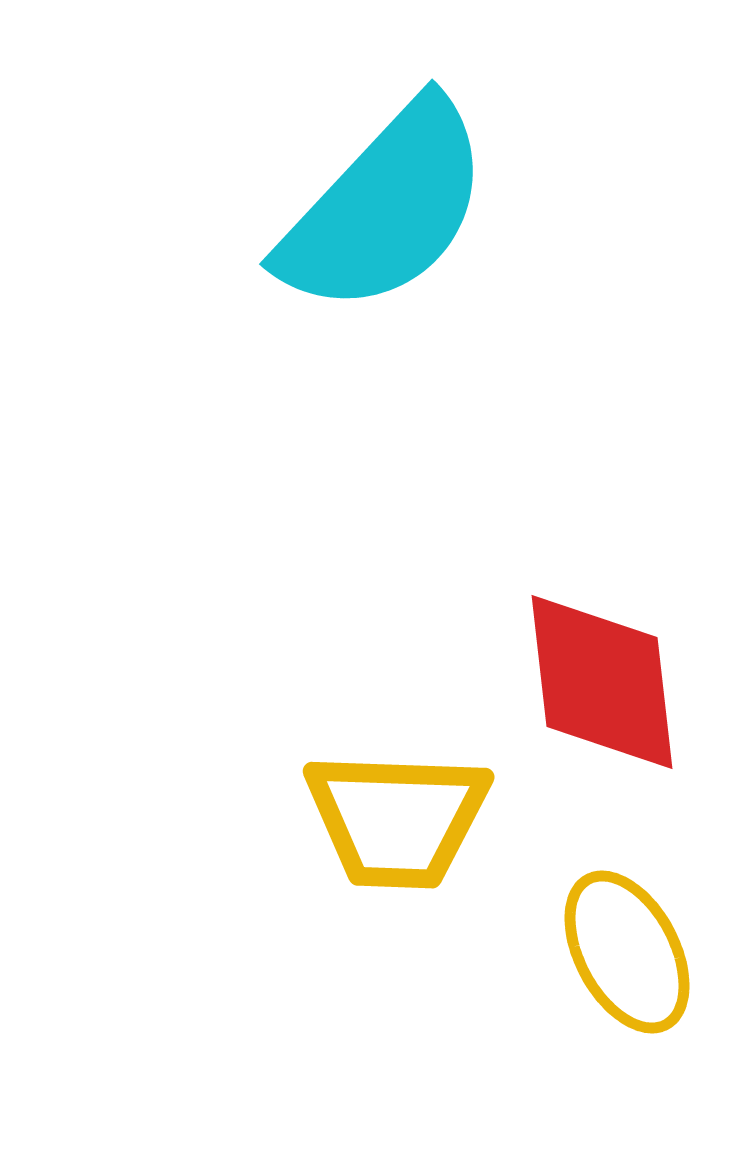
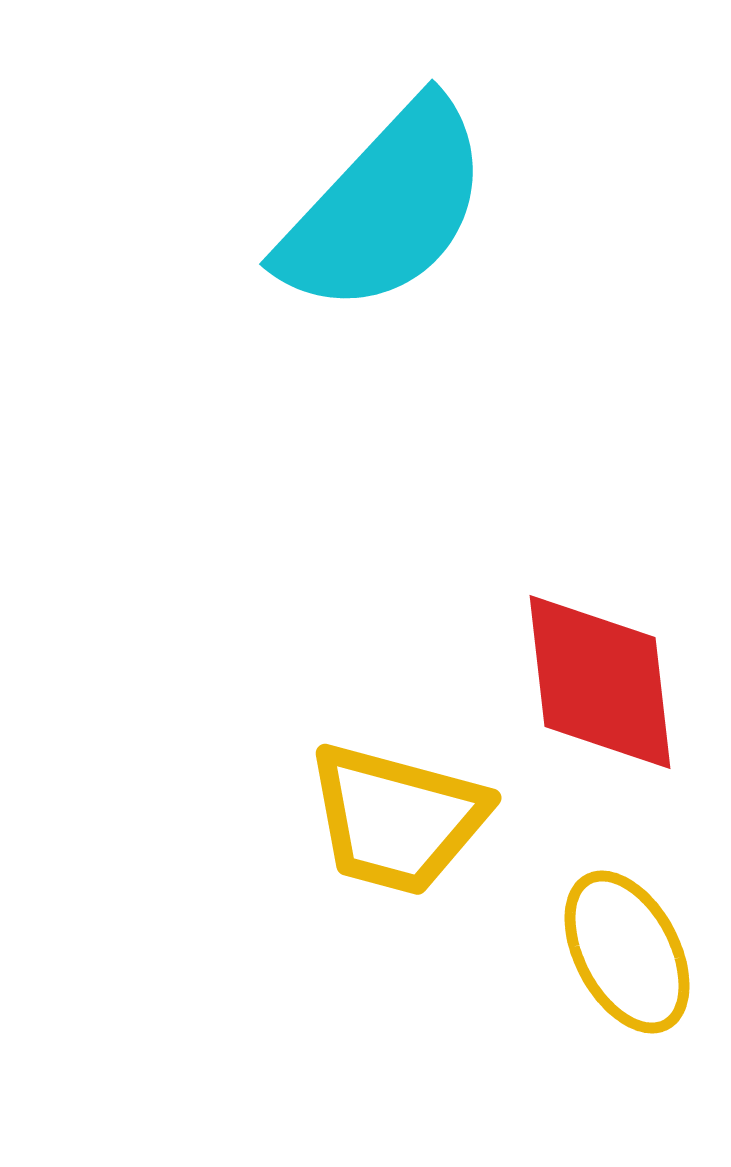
red diamond: moved 2 px left
yellow trapezoid: rotated 13 degrees clockwise
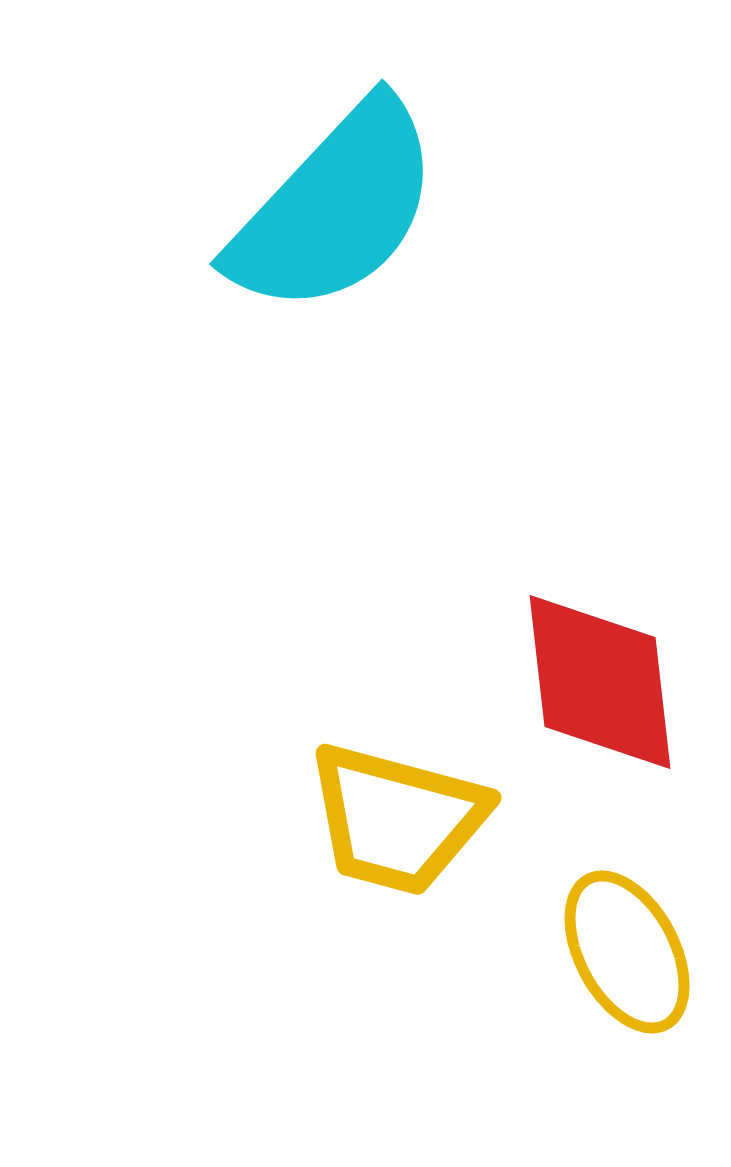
cyan semicircle: moved 50 px left
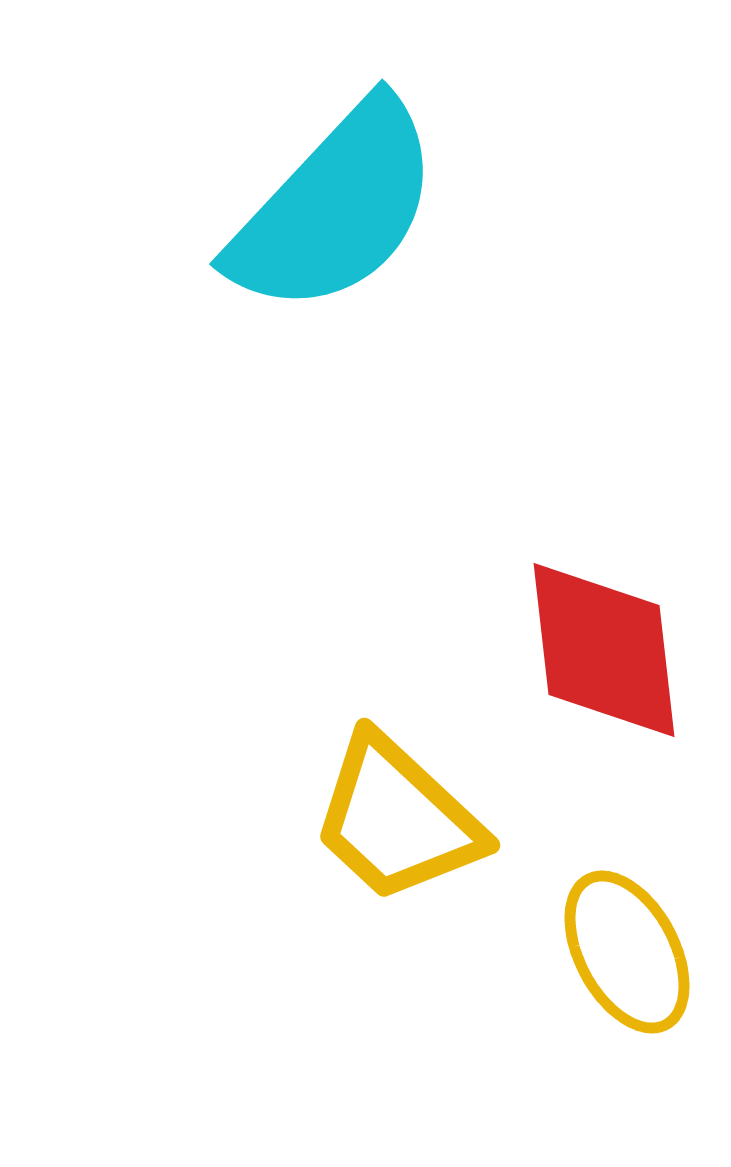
red diamond: moved 4 px right, 32 px up
yellow trapezoid: rotated 28 degrees clockwise
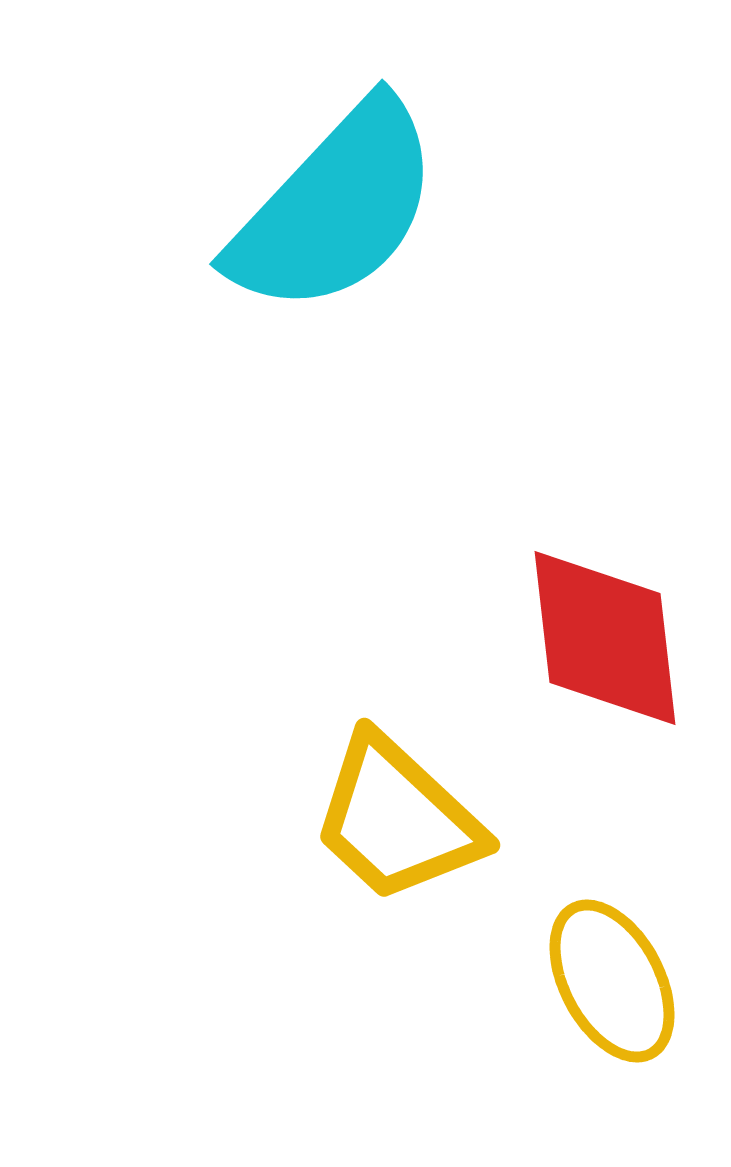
red diamond: moved 1 px right, 12 px up
yellow ellipse: moved 15 px left, 29 px down
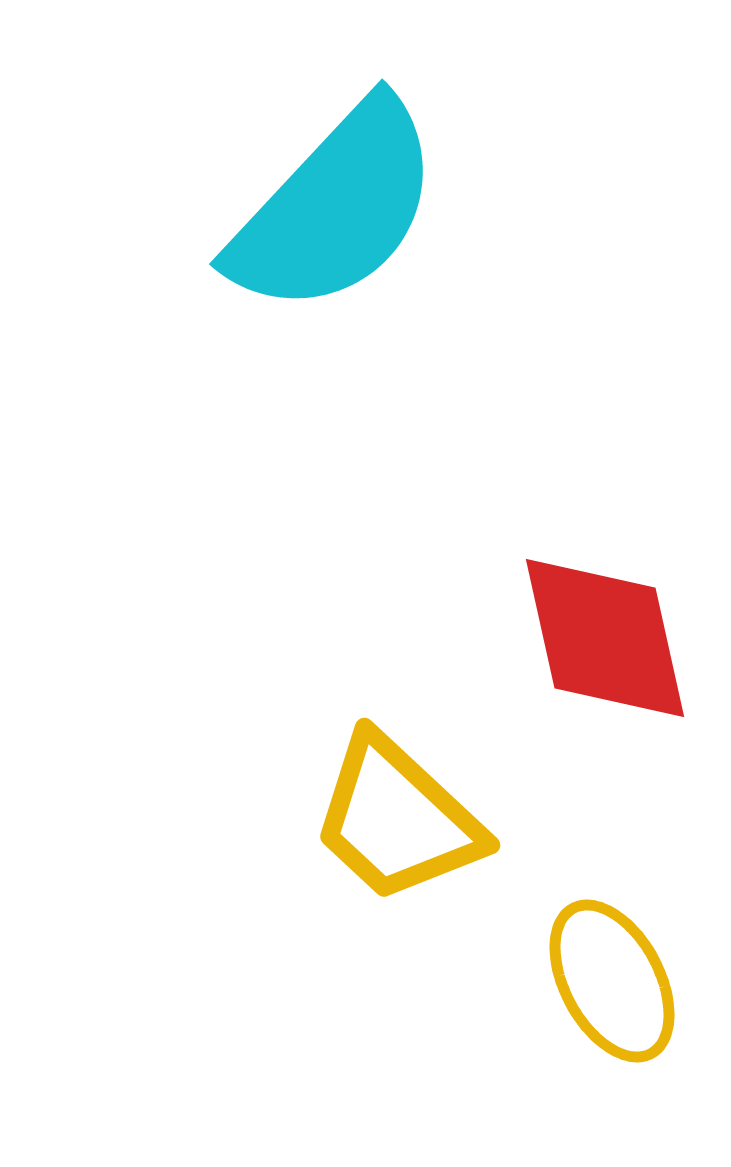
red diamond: rotated 6 degrees counterclockwise
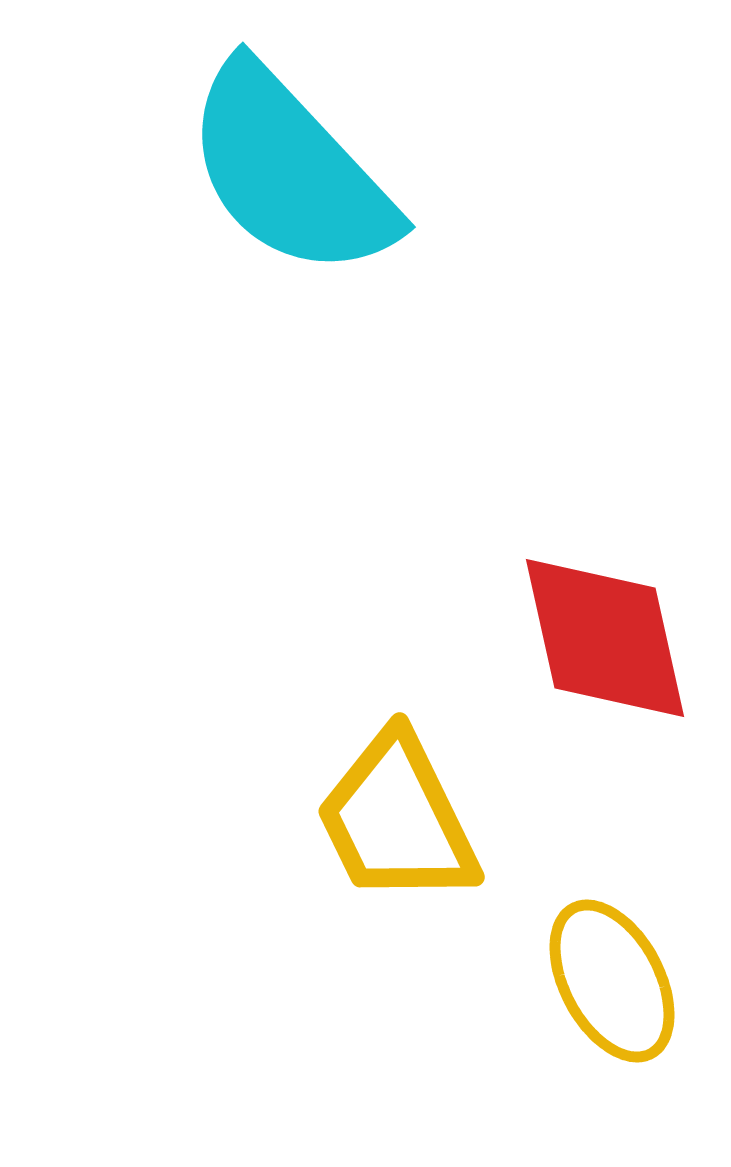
cyan semicircle: moved 45 px left, 37 px up; rotated 94 degrees clockwise
yellow trapezoid: rotated 21 degrees clockwise
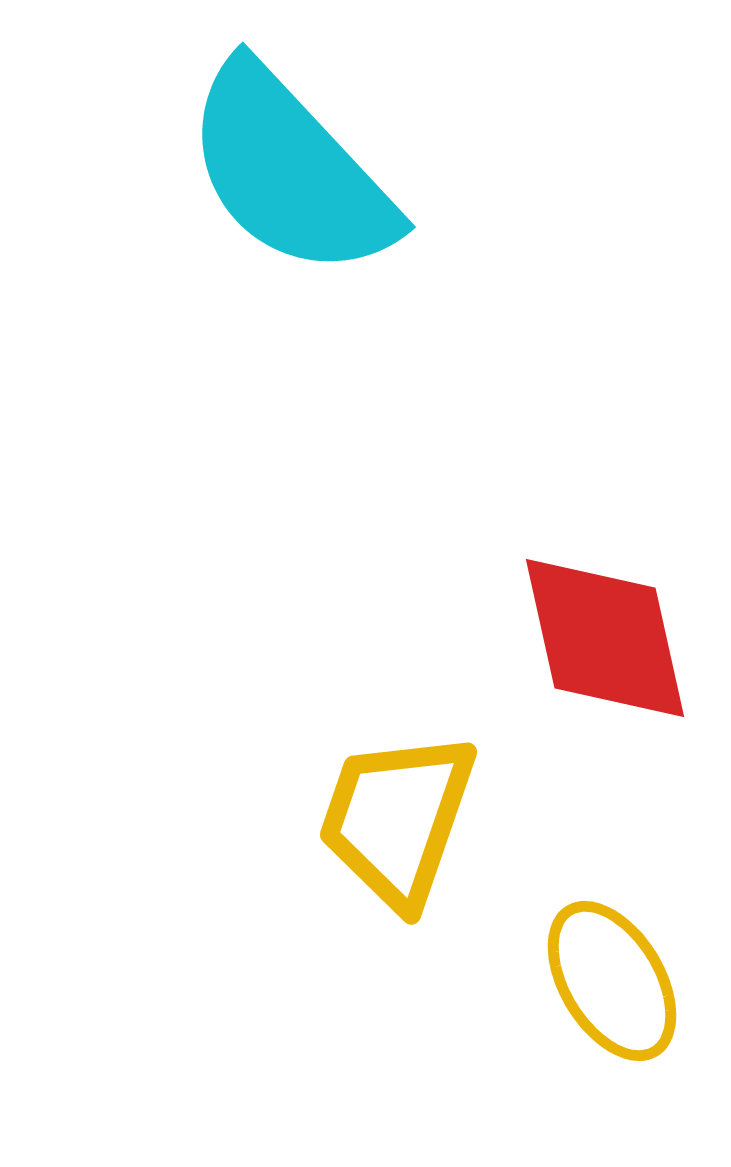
yellow trapezoid: rotated 45 degrees clockwise
yellow ellipse: rotated 3 degrees counterclockwise
